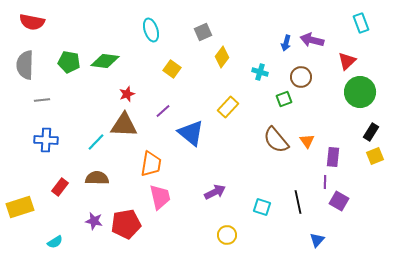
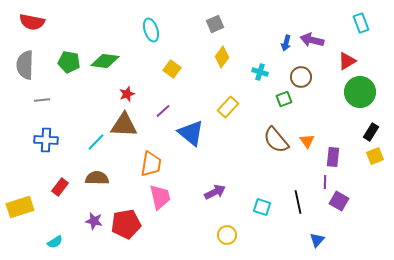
gray square at (203, 32): moved 12 px right, 8 px up
red triangle at (347, 61): rotated 12 degrees clockwise
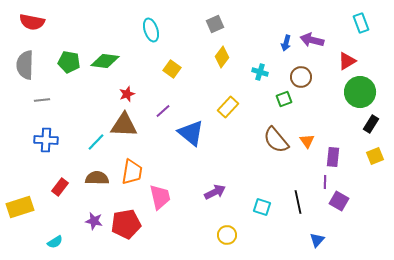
black rectangle at (371, 132): moved 8 px up
orange trapezoid at (151, 164): moved 19 px left, 8 px down
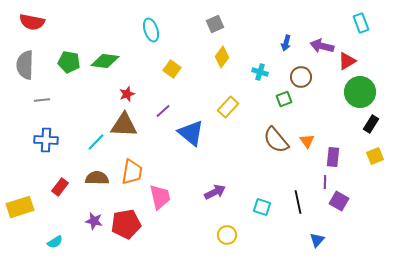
purple arrow at (312, 40): moved 10 px right, 6 px down
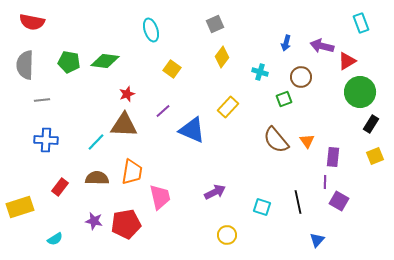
blue triangle at (191, 133): moved 1 px right, 3 px up; rotated 16 degrees counterclockwise
cyan semicircle at (55, 242): moved 3 px up
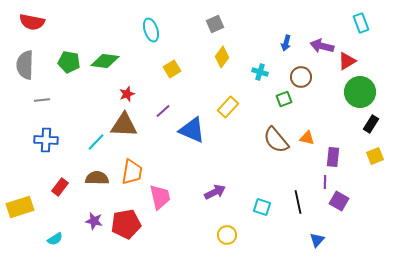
yellow square at (172, 69): rotated 24 degrees clockwise
orange triangle at (307, 141): moved 3 px up; rotated 42 degrees counterclockwise
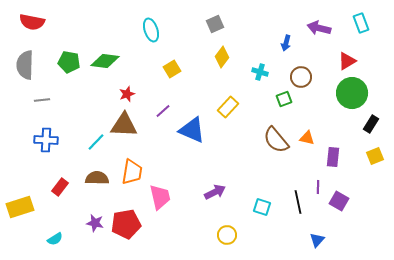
purple arrow at (322, 46): moved 3 px left, 18 px up
green circle at (360, 92): moved 8 px left, 1 px down
purple line at (325, 182): moved 7 px left, 5 px down
purple star at (94, 221): moved 1 px right, 2 px down
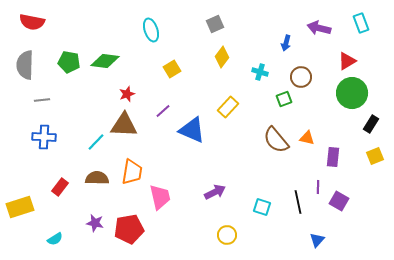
blue cross at (46, 140): moved 2 px left, 3 px up
red pentagon at (126, 224): moved 3 px right, 5 px down
